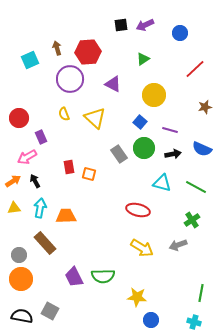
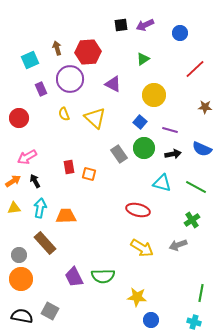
brown star at (205, 107): rotated 16 degrees clockwise
purple rectangle at (41, 137): moved 48 px up
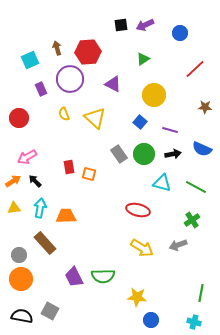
green circle at (144, 148): moved 6 px down
black arrow at (35, 181): rotated 16 degrees counterclockwise
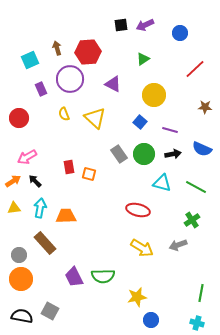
yellow star at (137, 297): rotated 18 degrees counterclockwise
cyan cross at (194, 322): moved 3 px right, 1 px down
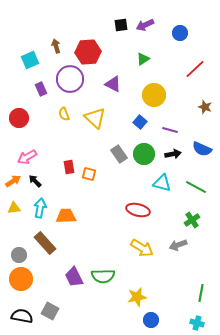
brown arrow at (57, 48): moved 1 px left, 2 px up
brown star at (205, 107): rotated 16 degrees clockwise
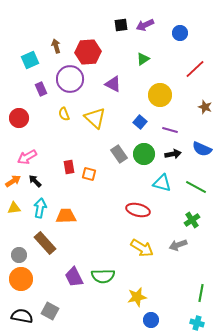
yellow circle at (154, 95): moved 6 px right
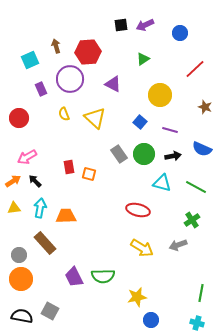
black arrow at (173, 154): moved 2 px down
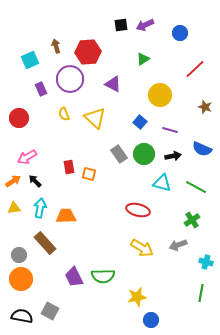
cyan cross at (197, 323): moved 9 px right, 61 px up
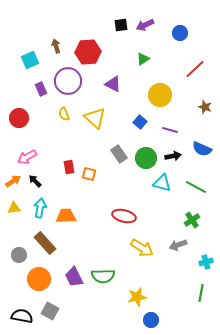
purple circle at (70, 79): moved 2 px left, 2 px down
green circle at (144, 154): moved 2 px right, 4 px down
red ellipse at (138, 210): moved 14 px left, 6 px down
cyan cross at (206, 262): rotated 32 degrees counterclockwise
orange circle at (21, 279): moved 18 px right
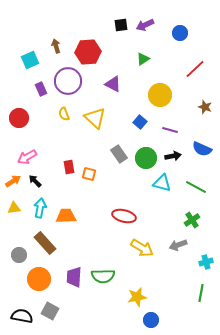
purple trapezoid at (74, 277): rotated 30 degrees clockwise
